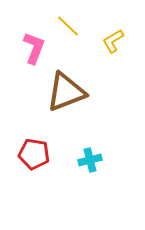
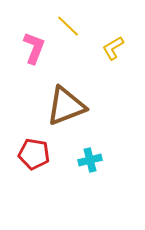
yellow L-shape: moved 7 px down
brown triangle: moved 14 px down
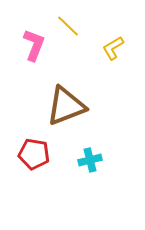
pink L-shape: moved 3 px up
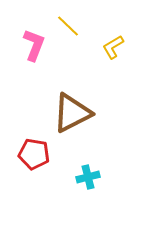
yellow L-shape: moved 1 px up
brown triangle: moved 6 px right, 7 px down; rotated 6 degrees counterclockwise
cyan cross: moved 2 px left, 17 px down
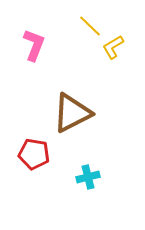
yellow line: moved 22 px right
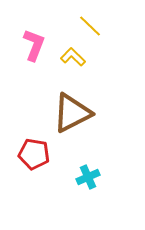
yellow L-shape: moved 40 px left, 10 px down; rotated 75 degrees clockwise
cyan cross: rotated 10 degrees counterclockwise
